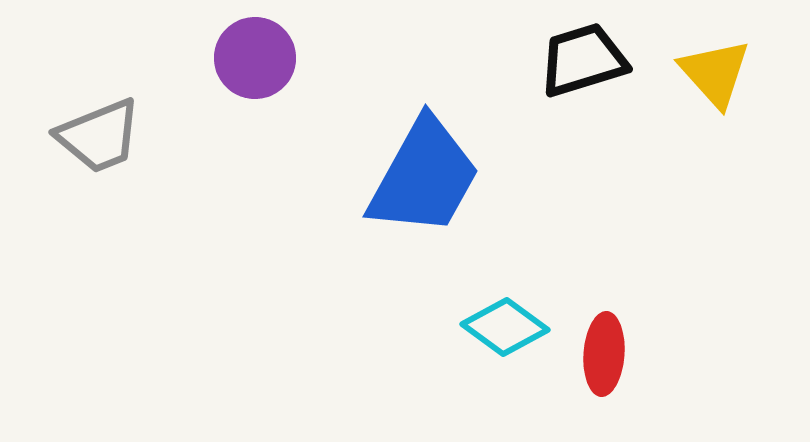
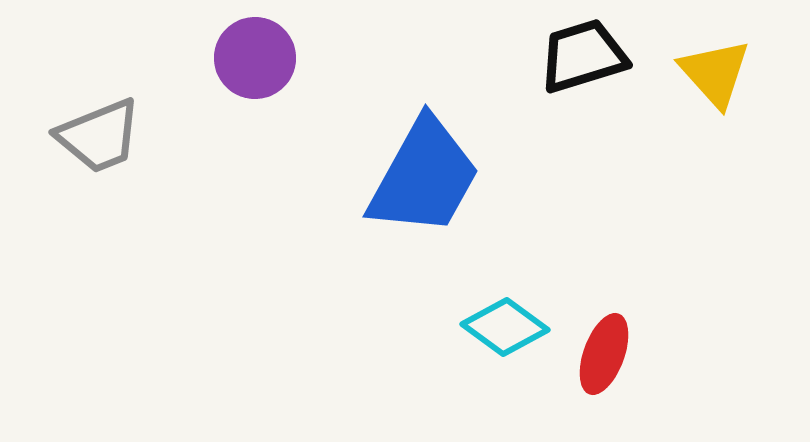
black trapezoid: moved 4 px up
red ellipse: rotated 16 degrees clockwise
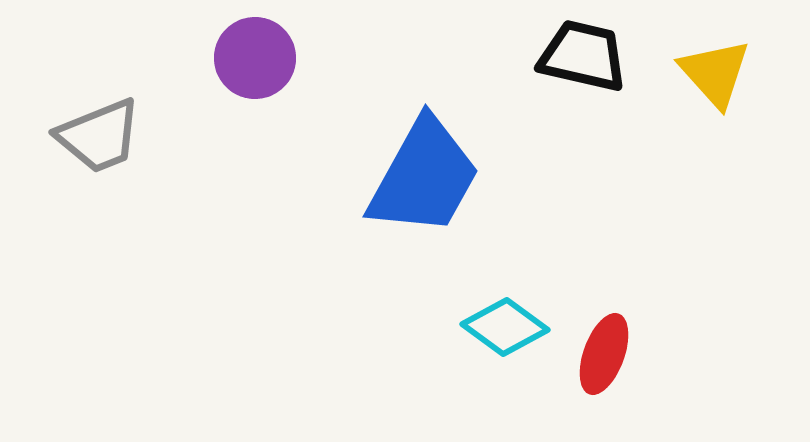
black trapezoid: rotated 30 degrees clockwise
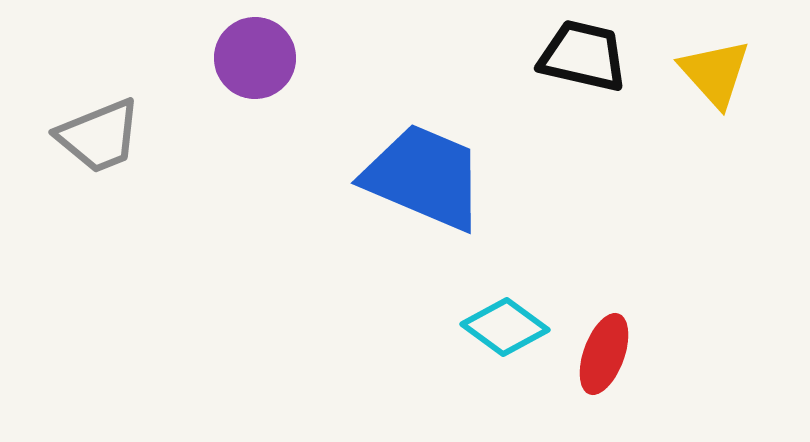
blue trapezoid: rotated 96 degrees counterclockwise
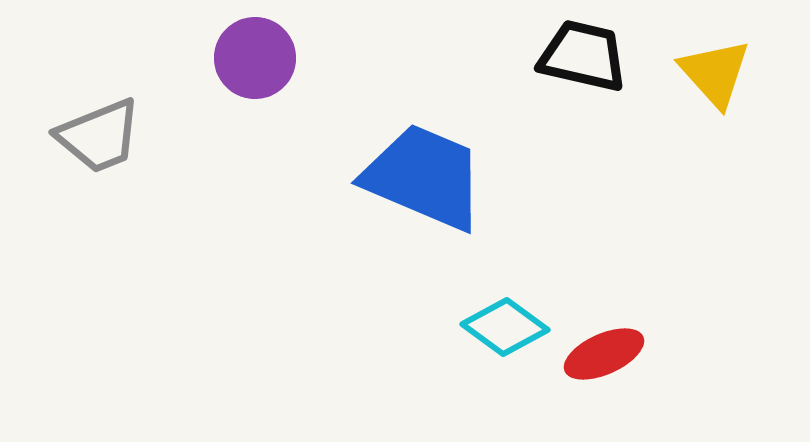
red ellipse: rotated 46 degrees clockwise
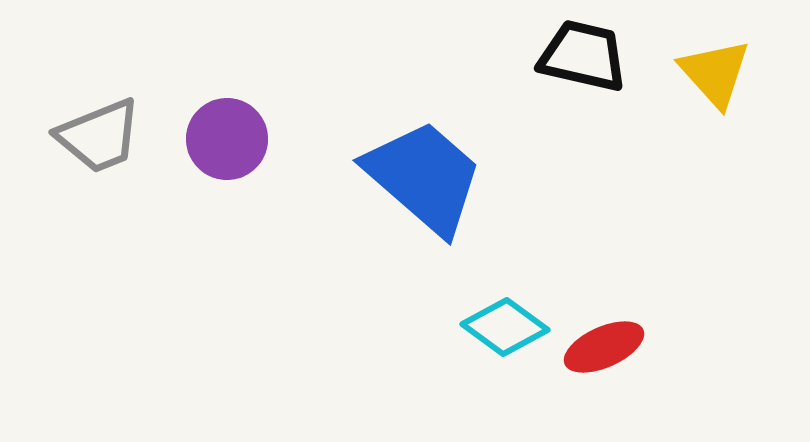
purple circle: moved 28 px left, 81 px down
blue trapezoid: rotated 18 degrees clockwise
red ellipse: moved 7 px up
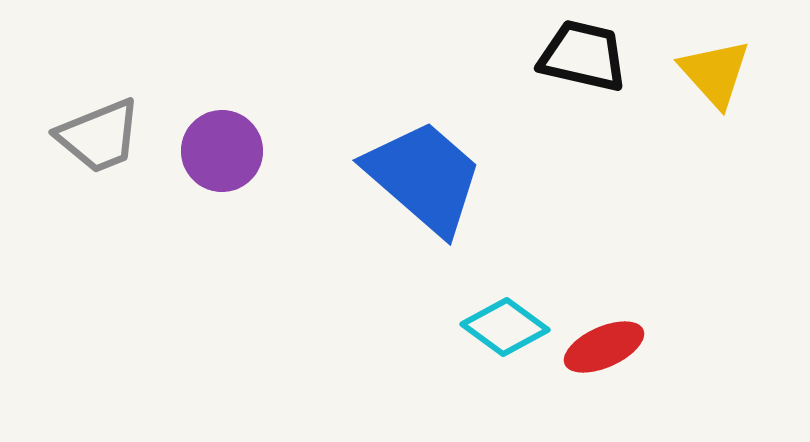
purple circle: moved 5 px left, 12 px down
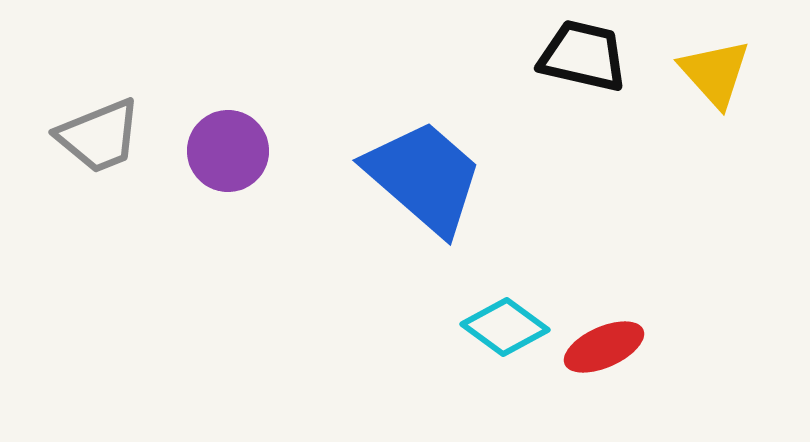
purple circle: moved 6 px right
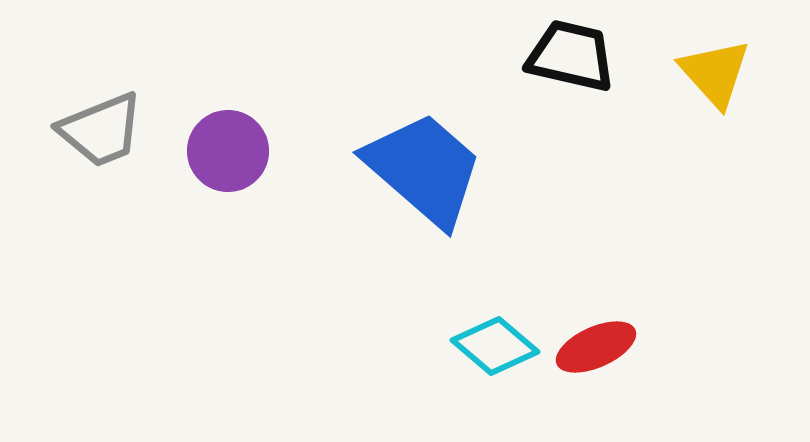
black trapezoid: moved 12 px left
gray trapezoid: moved 2 px right, 6 px up
blue trapezoid: moved 8 px up
cyan diamond: moved 10 px left, 19 px down; rotated 4 degrees clockwise
red ellipse: moved 8 px left
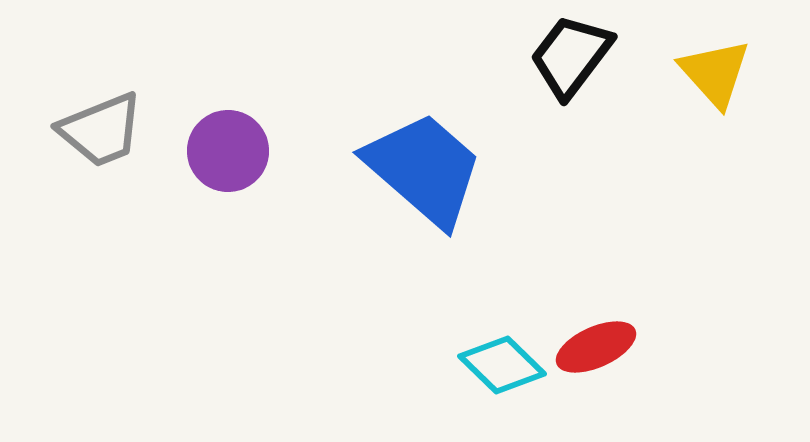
black trapezoid: rotated 66 degrees counterclockwise
cyan diamond: moved 7 px right, 19 px down; rotated 4 degrees clockwise
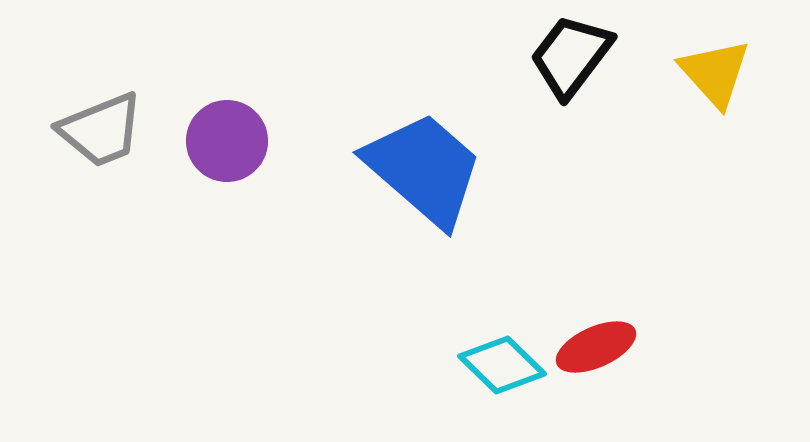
purple circle: moved 1 px left, 10 px up
